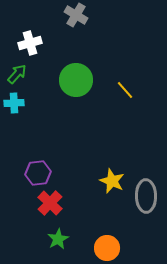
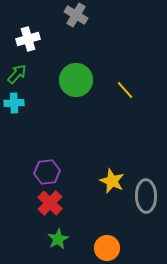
white cross: moved 2 px left, 4 px up
purple hexagon: moved 9 px right, 1 px up
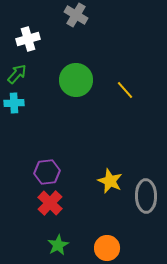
yellow star: moved 2 px left
green star: moved 6 px down
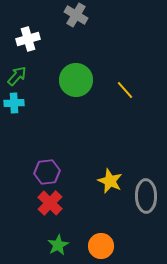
green arrow: moved 2 px down
orange circle: moved 6 px left, 2 px up
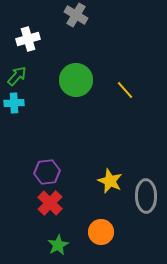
orange circle: moved 14 px up
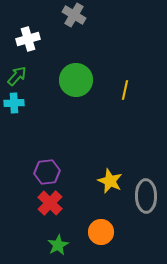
gray cross: moved 2 px left
yellow line: rotated 54 degrees clockwise
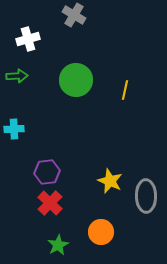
green arrow: rotated 45 degrees clockwise
cyan cross: moved 26 px down
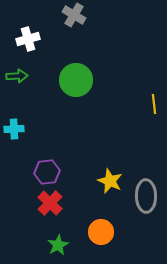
yellow line: moved 29 px right, 14 px down; rotated 18 degrees counterclockwise
